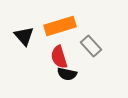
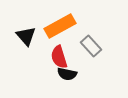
orange rectangle: rotated 12 degrees counterclockwise
black triangle: moved 2 px right
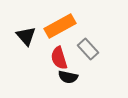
gray rectangle: moved 3 px left, 3 px down
red semicircle: moved 1 px down
black semicircle: moved 1 px right, 3 px down
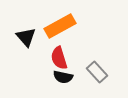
black triangle: moved 1 px down
gray rectangle: moved 9 px right, 23 px down
black semicircle: moved 5 px left
